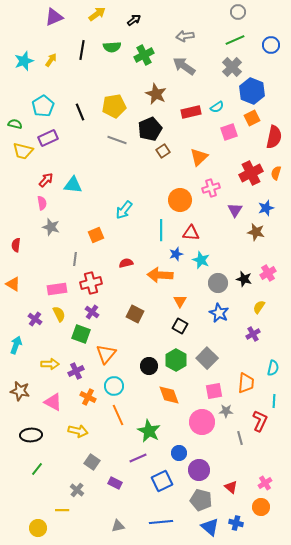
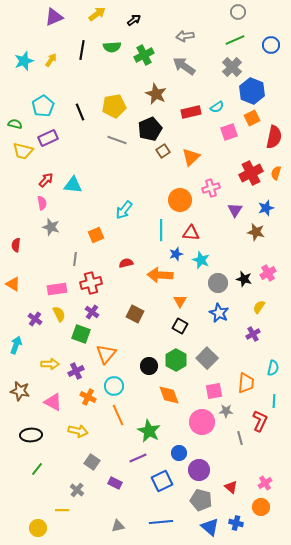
orange triangle at (199, 157): moved 8 px left
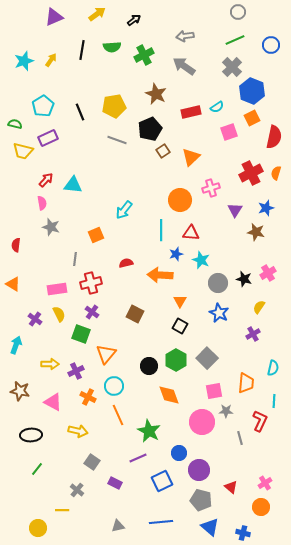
blue cross at (236, 523): moved 7 px right, 10 px down
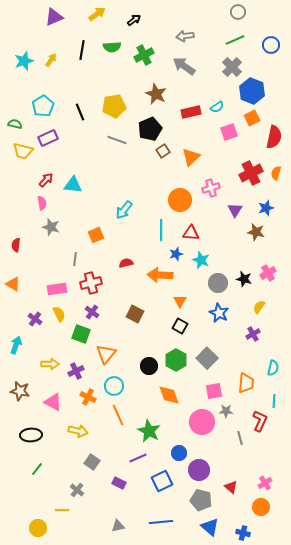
purple rectangle at (115, 483): moved 4 px right
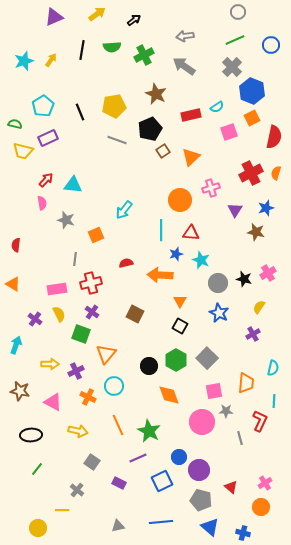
red rectangle at (191, 112): moved 3 px down
gray star at (51, 227): moved 15 px right, 7 px up
orange line at (118, 415): moved 10 px down
blue circle at (179, 453): moved 4 px down
